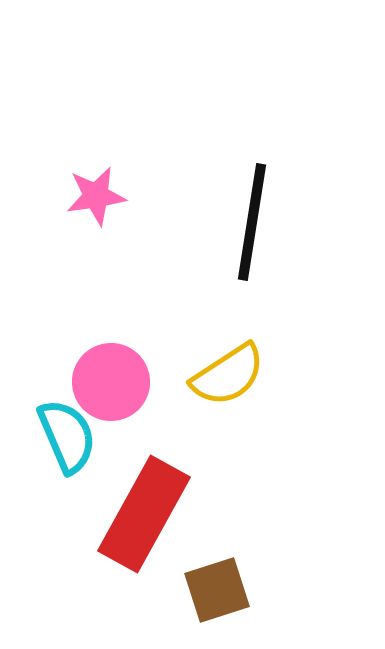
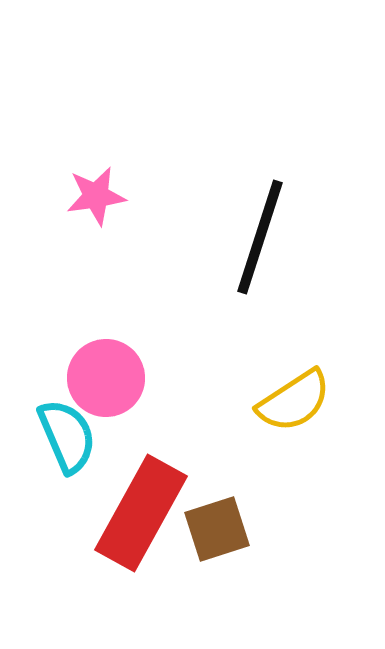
black line: moved 8 px right, 15 px down; rotated 9 degrees clockwise
yellow semicircle: moved 66 px right, 26 px down
pink circle: moved 5 px left, 4 px up
red rectangle: moved 3 px left, 1 px up
brown square: moved 61 px up
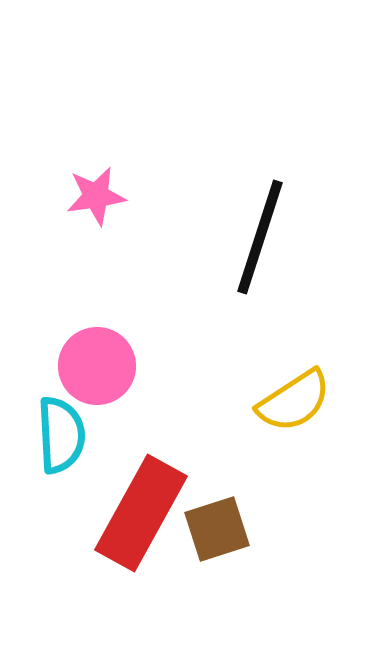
pink circle: moved 9 px left, 12 px up
cyan semicircle: moved 6 px left, 1 px up; rotated 20 degrees clockwise
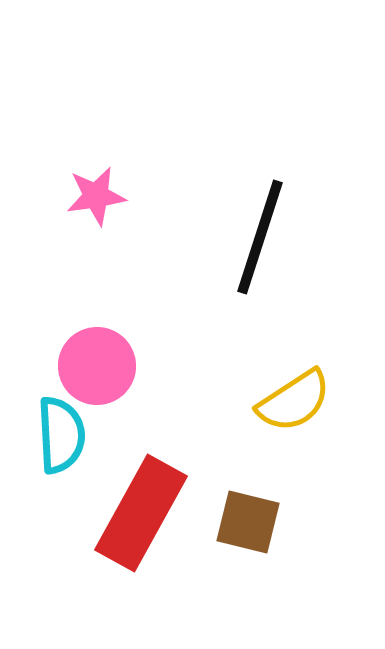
brown square: moved 31 px right, 7 px up; rotated 32 degrees clockwise
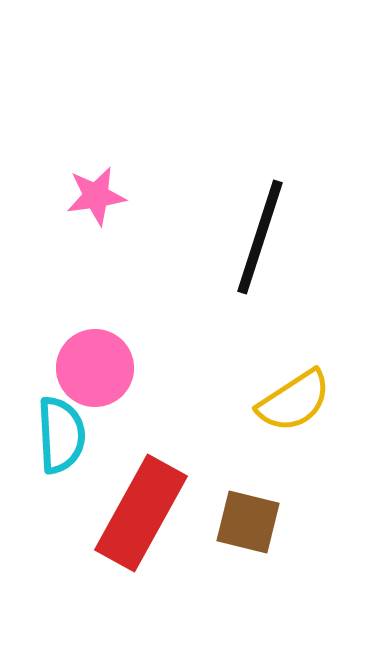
pink circle: moved 2 px left, 2 px down
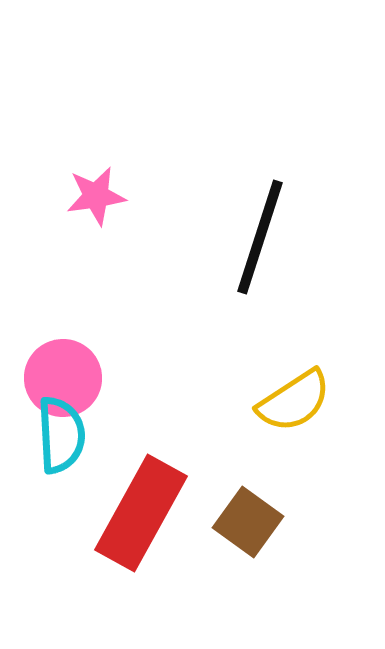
pink circle: moved 32 px left, 10 px down
brown square: rotated 22 degrees clockwise
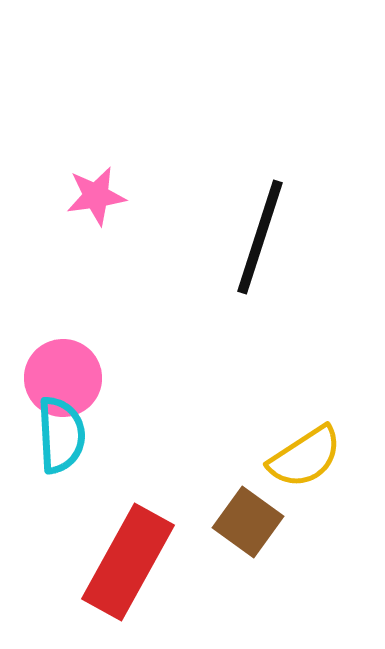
yellow semicircle: moved 11 px right, 56 px down
red rectangle: moved 13 px left, 49 px down
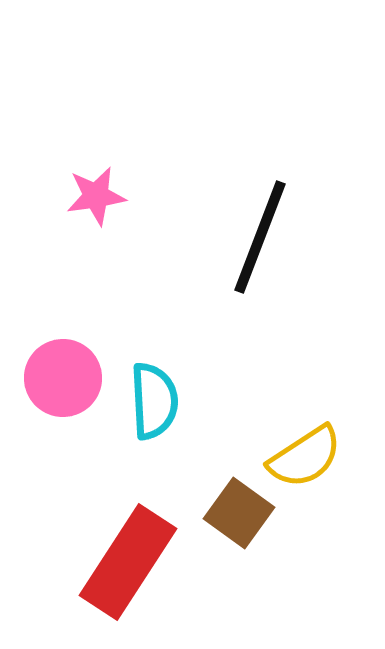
black line: rotated 3 degrees clockwise
cyan semicircle: moved 93 px right, 34 px up
brown square: moved 9 px left, 9 px up
red rectangle: rotated 4 degrees clockwise
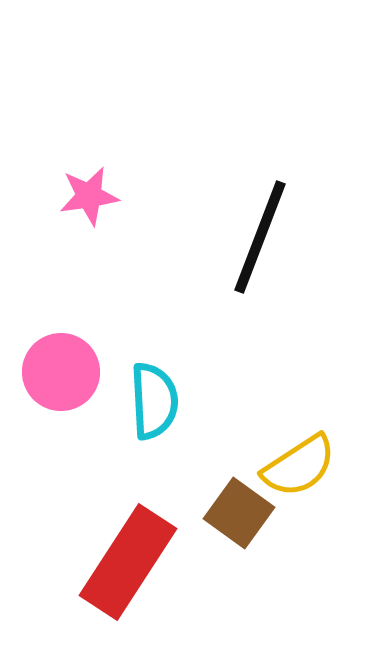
pink star: moved 7 px left
pink circle: moved 2 px left, 6 px up
yellow semicircle: moved 6 px left, 9 px down
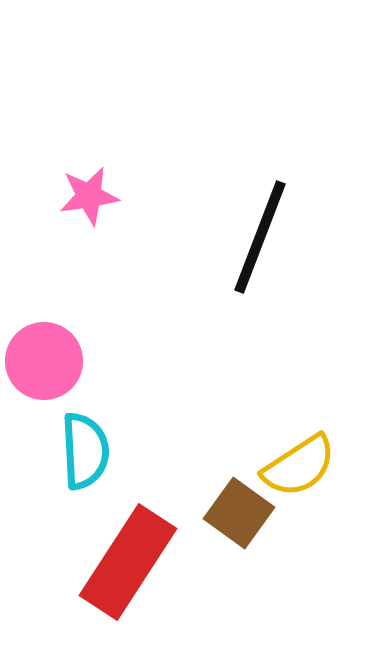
pink circle: moved 17 px left, 11 px up
cyan semicircle: moved 69 px left, 50 px down
